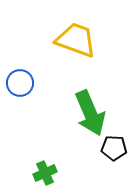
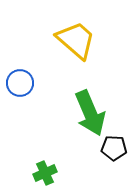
yellow trapezoid: rotated 21 degrees clockwise
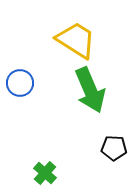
yellow trapezoid: rotated 9 degrees counterclockwise
green arrow: moved 23 px up
green cross: rotated 25 degrees counterclockwise
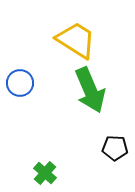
black pentagon: moved 1 px right
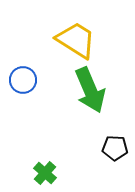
blue circle: moved 3 px right, 3 px up
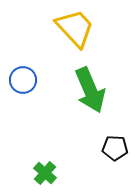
yellow trapezoid: moved 1 px left, 12 px up; rotated 15 degrees clockwise
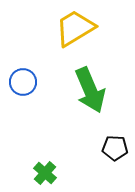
yellow trapezoid: rotated 78 degrees counterclockwise
blue circle: moved 2 px down
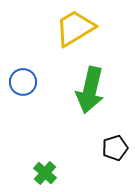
green arrow: rotated 36 degrees clockwise
black pentagon: rotated 20 degrees counterclockwise
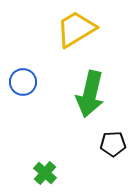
yellow trapezoid: moved 1 px right, 1 px down
green arrow: moved 4 px down
black pentagon: moved 2 px left, 4 px up; rotated 15 degrees clockwise
